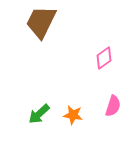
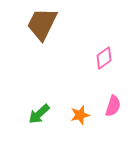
brown trapezoid: moved 1 px right, 2 px down
orange star: moved 7 px right; rotated 24 degrees counterclockwise
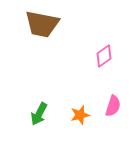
brown trapezoid: rotated 105 degrees counterclockwise
pink diamond: moved 2 px up
green arrow: rotated 20 degrees counterclockwise
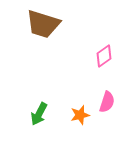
brown trapezoid: moved 1 px right; rotated 6 degrees clockwise
pink semicircle: moved 6 px left, 4 px up
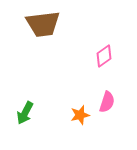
brown trapezoid: rotated 24 degrees counterclockwise
green arrow: moved 14 px left, 1 px up
